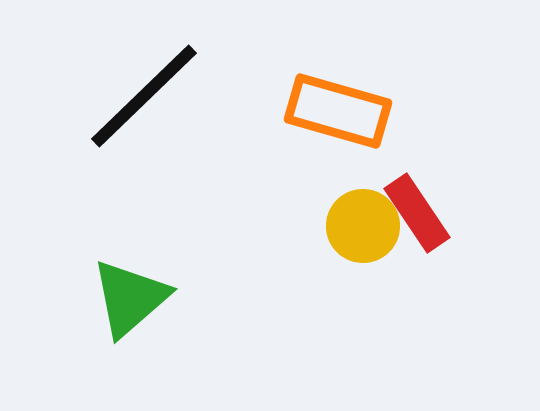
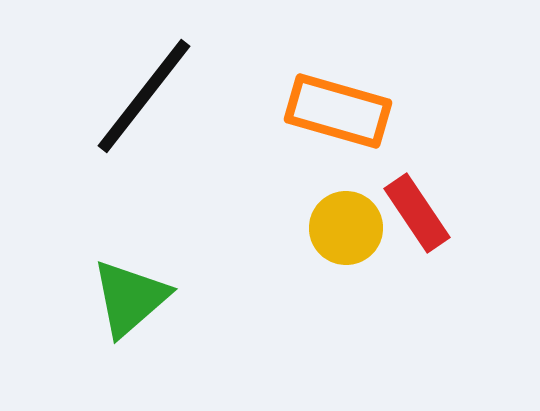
black line: rotated 8 degrees counterclockwise
yellow circle: moved 17 px left, 2 px down
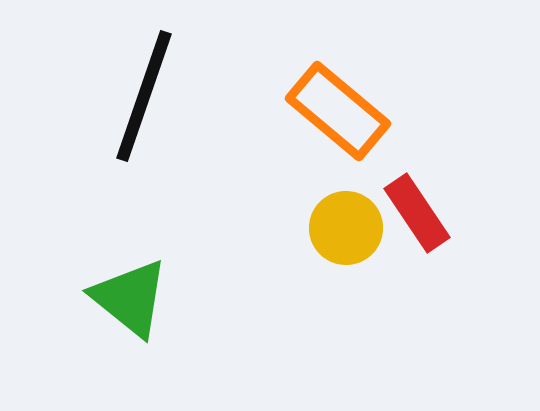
black line: rotated 19 degrees counterclockwise
orange rectangle: rotated 24 degrees clockwise
green triangle: rotated 40 degrees counterclockwise
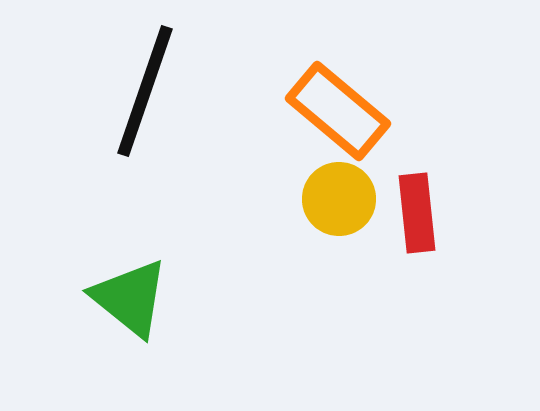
black line: moved 1 px right, 5 px up
red rectangle: rotated 28 degrees clockwise
yellow circle: moved 7 px left, 29 px up
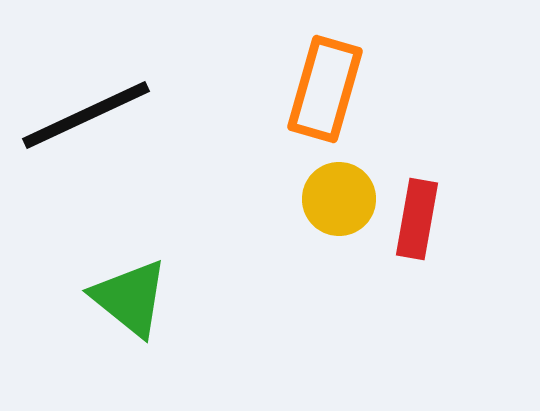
black line: moved 59 px left, 24 px down; rotated 46 degrees clockwise
orange rectangle: moved 13 px left, 22 px up; rotated 66 degrees clockwise
red rectangle: moved 6 px down; rotated 16 degrees clockwise
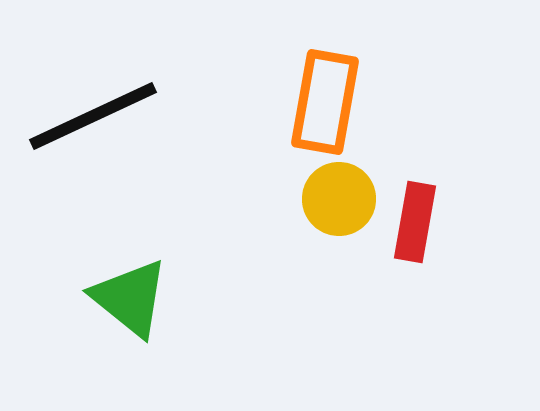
orange rectangle: moved 13 px down; rotated 6 degrees counterclockwise
black line: moved 7 px right, 1 px down
red rectangle: moved 2 px left, 3 px down
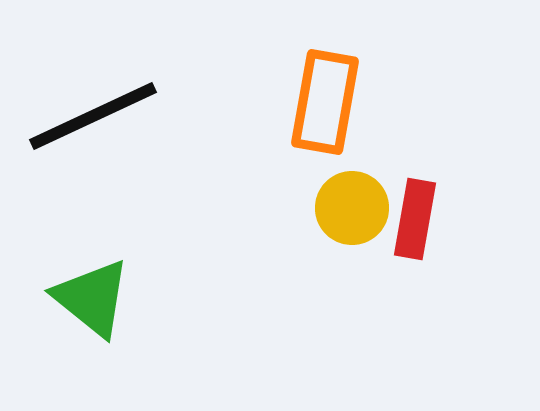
yellow circle: moved 13 px right, 9 px down
red rectangle: moved 3 px up
green triangle: moved 38 px left
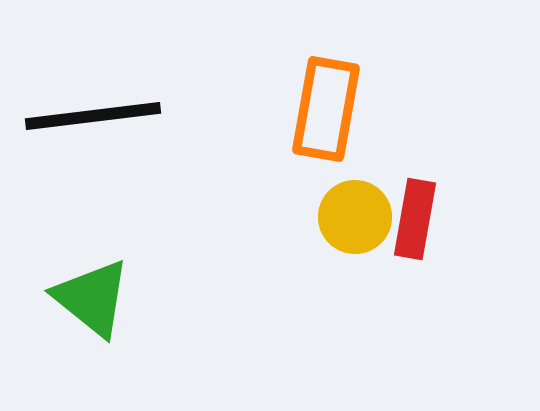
orange rectangle: moved 1 px right, 7 px down
black line: rotated 18 degrees clockwise
yellow circle: moved 3 px right, 9 px down
